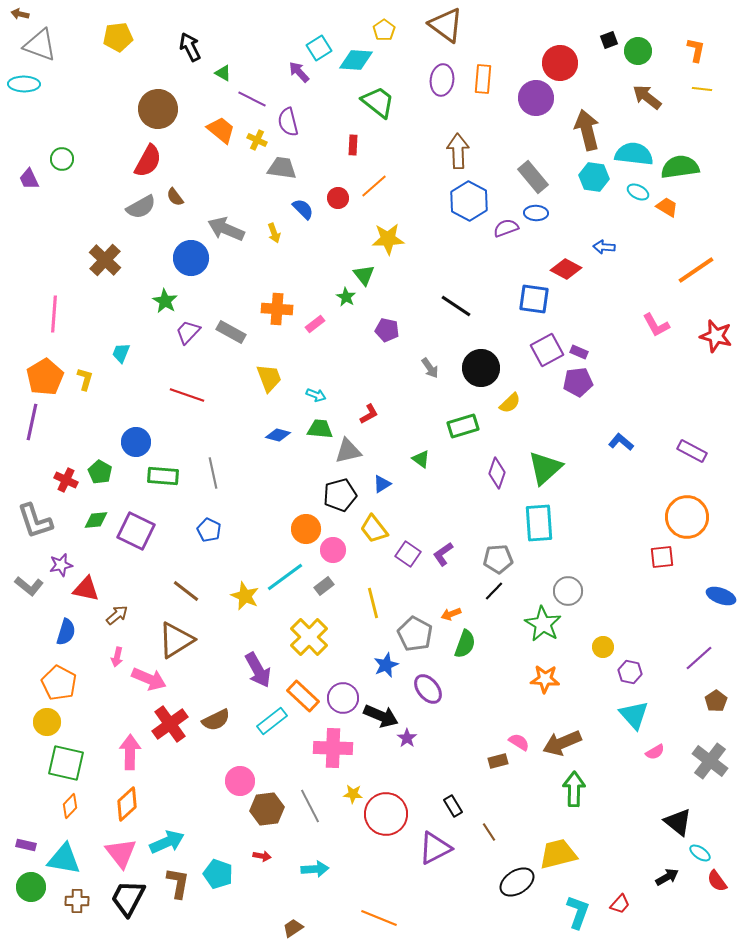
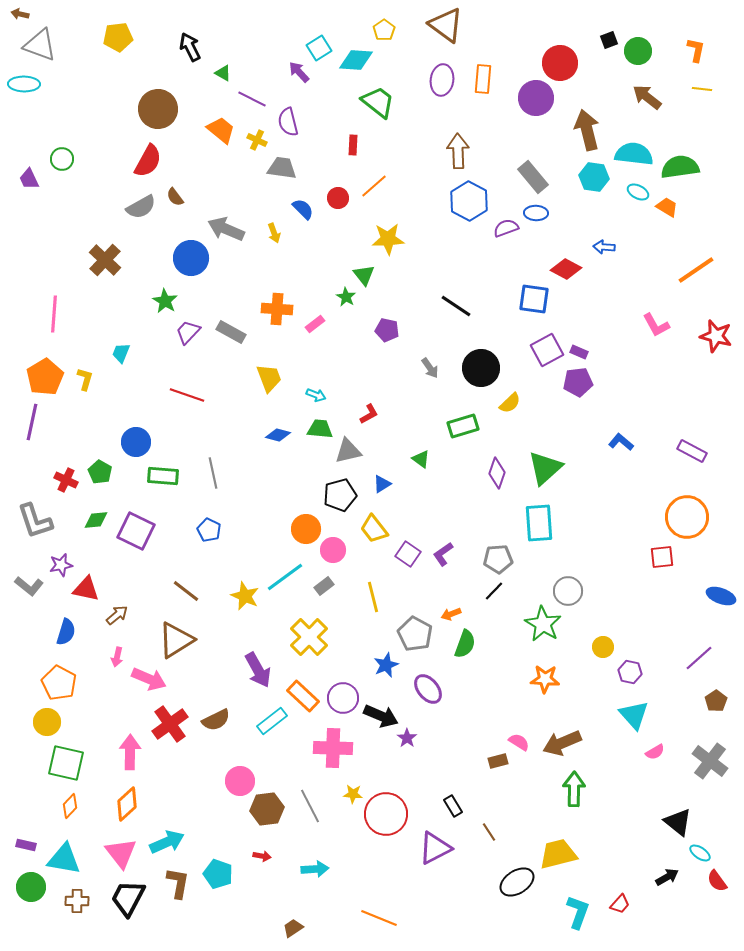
yellow line at (373, 603): moved 6 px up
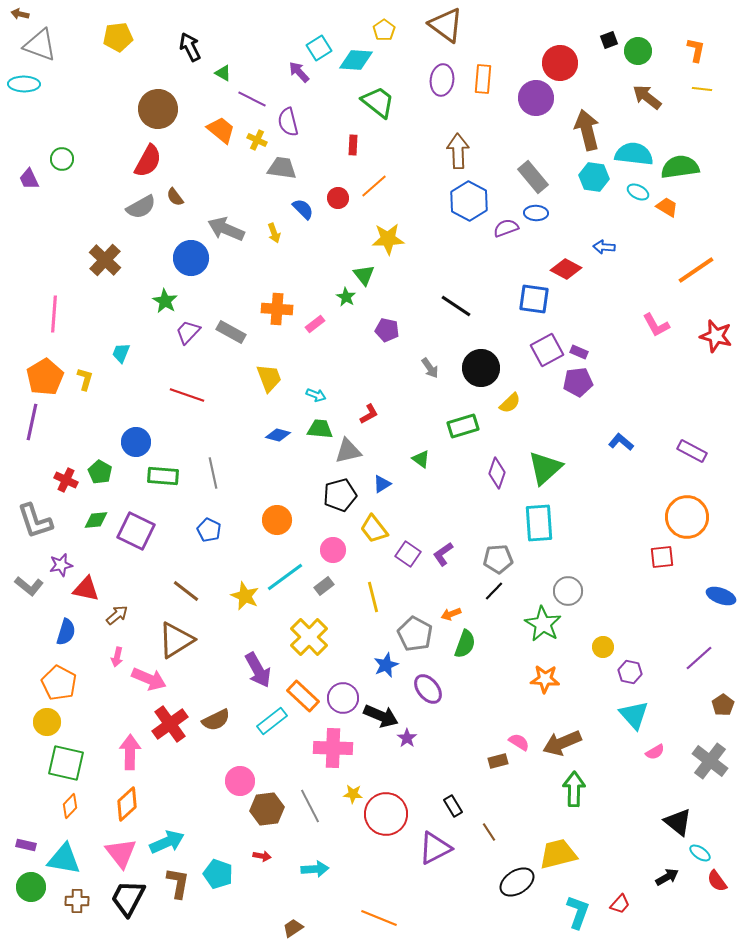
orange circle at (306, 529): moved 29 px left, 9 px up
brown pentagon at (716, 701): moved 7 px right, 4 px down
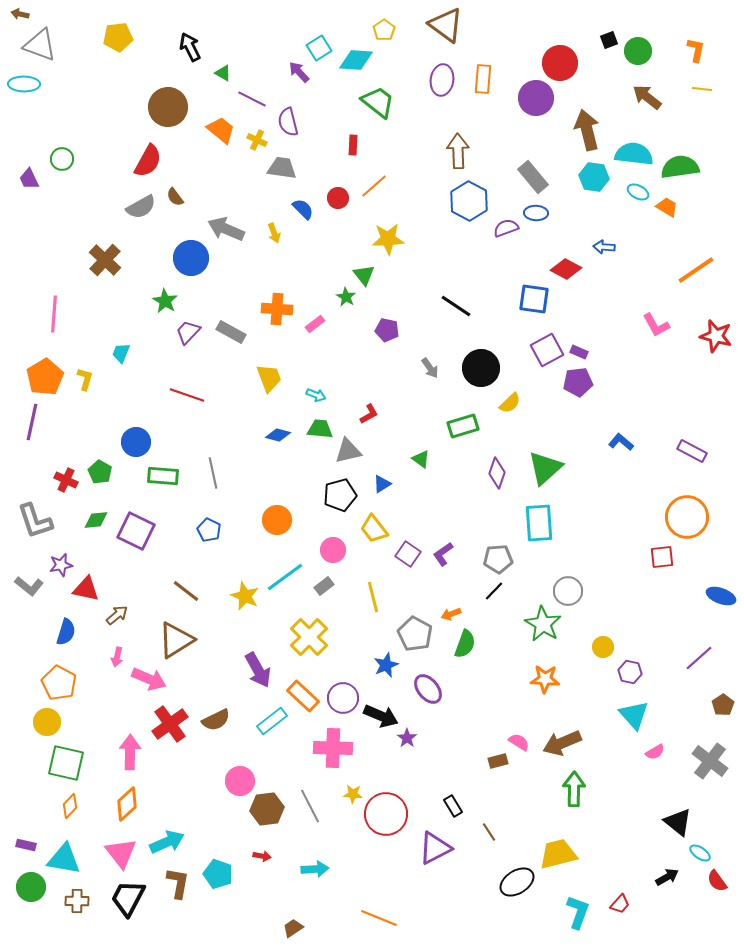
brown circle at (158, 109): moved 10 px right, 2 px up
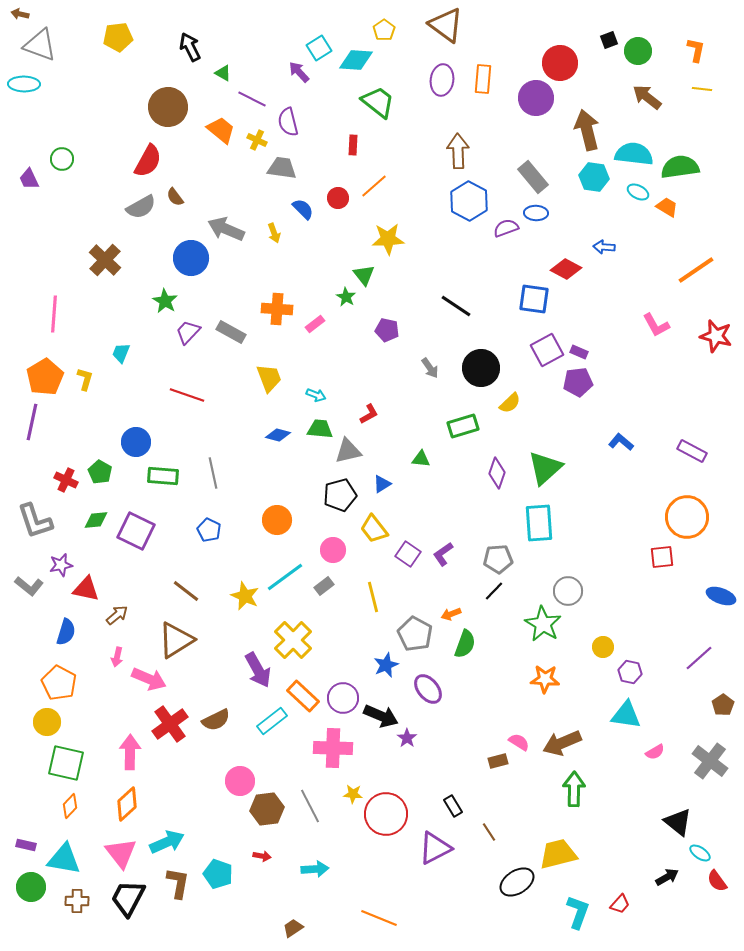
green triangle at (421, 459): rotated 30 degrees counterclockwise
yellow cross at (309, 637): moved 16 px left, 3 px down
cyan triangle at (634, 715): moved 8 px left; rotated 40 degrees counterclockwise
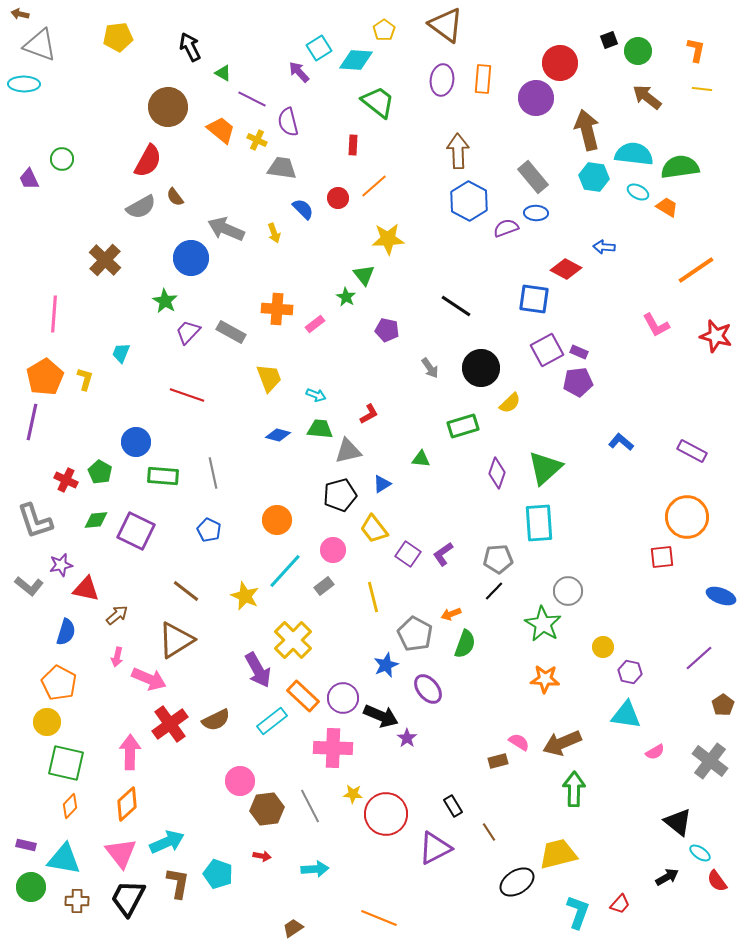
cyan line at (285, 577): moved 6 px up; rotated 12 degrees counterclockwise
